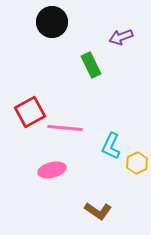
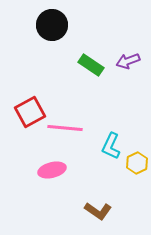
black circle: moved 3 px down
purple arrow: moved 7 px right, 24 px down
green rectangle: rotated 30 degrees counterclockwise
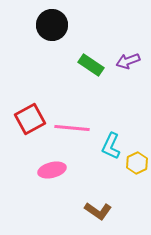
red square: moved 7 px down
pink line: moved 7 px right
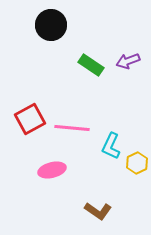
black circle: moved 1 px left
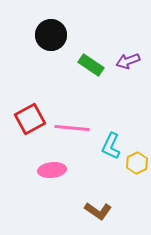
black circle: moved 10 px down
pink ellipse: rotated 8 degrees clockwise
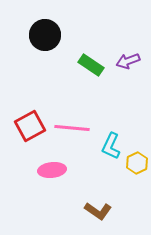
black circle: moved 6 px left
red square: moved 7 px down
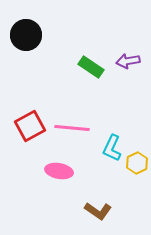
black circle: moved 19 px left
purple arrow: rotated 10 degrees clockwise
green rectangle: moved 2 px down
cyan L-shape: moved 1 px right, 2 px down
pink ellipse: moved 7 px right, 1 px down; rotated 16 degrees clockwise
